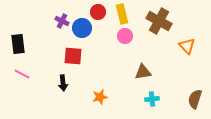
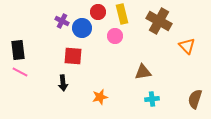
pink circle: moved 10 px left
black rectangle: moved 6 px down
pink line: moved 2 px left, 2 px up
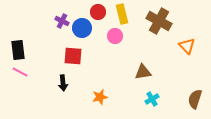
cyan cross: rotated 24 degrees counterclockwise
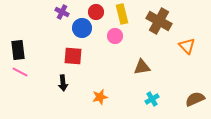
red circle: moved 2 px left
purple cross: moved 9 px up
brown triangle: moved 1 px left, 5 px up
brown semicircle: rotated 48 degrees clockwise
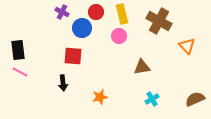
pink circle: moved 4 px right
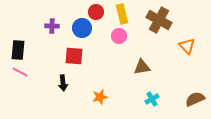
purple cross: moved 10 px left, 14 px down; rotated 24 degrees counterclockwise
brown cross: moved 1 px up
black rectangle: rotated 12 degrees clockwise
red square: moved 1 px right
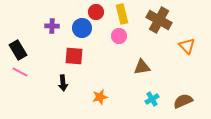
black rectangle: rotated 36 degrees counterclockwise
brown semicircle: moved 12 px left, 2 px down
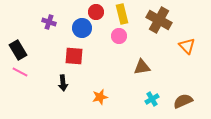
purple cross: moved 3 px left, 4 px up; rotated 16 degrees clockwise
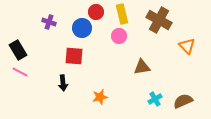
cyan cross: moved 3 px right
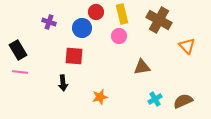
pink line: rotated 21 degrees counterclockwise
